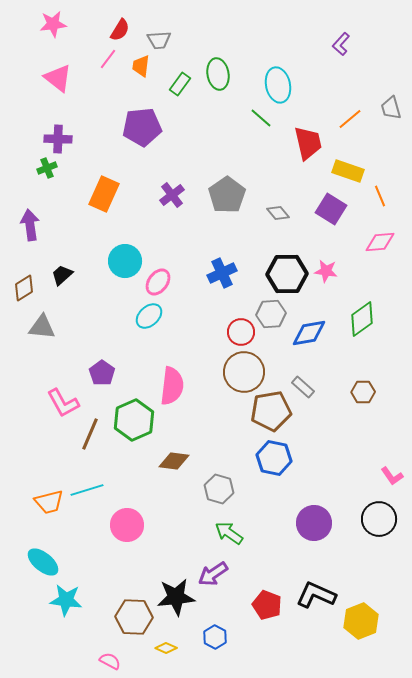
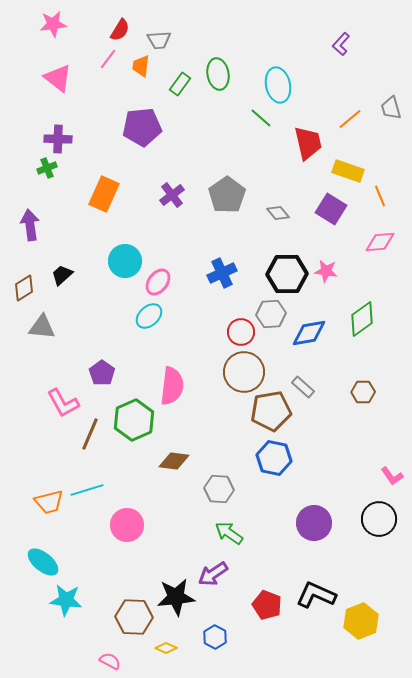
gray hexagon at (219, 489): rotated 12 degrees counterclockwise
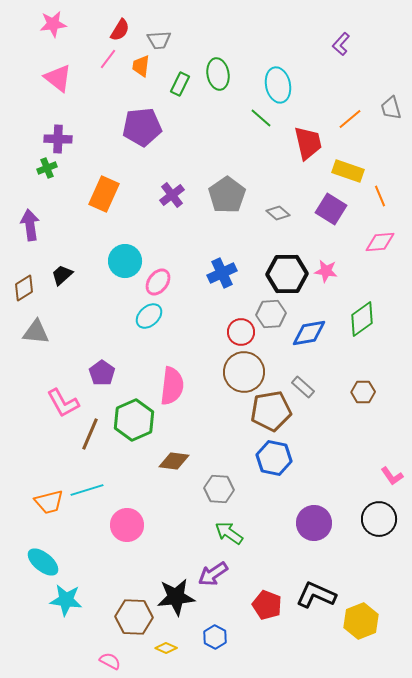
green rectangle at (180, 84): rotated 10 degrees counterclockwise
gray diamond at (278, 213): rotated 10 degrees counterclockwise
gray triangle at (42, 327): moved 6 px left, 5 px down
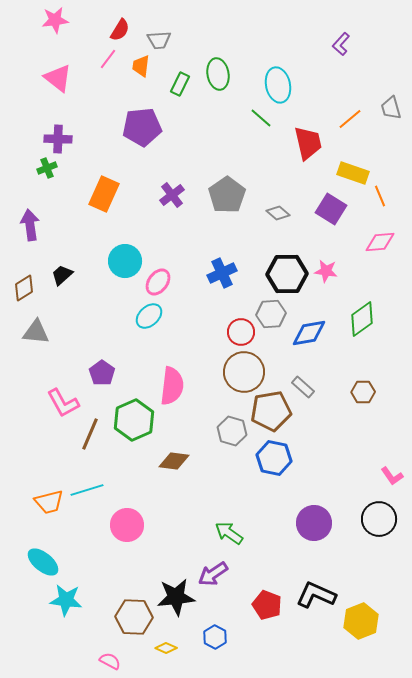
pink star at (53, 24): moved 2 px right, 4 px up
yellow rectangle at (348, 171): moved 5 px right, 2 px down
gray hexagon at (219, 489): moved 13 px right, 58 px up; rotated 12 degrees clockwise
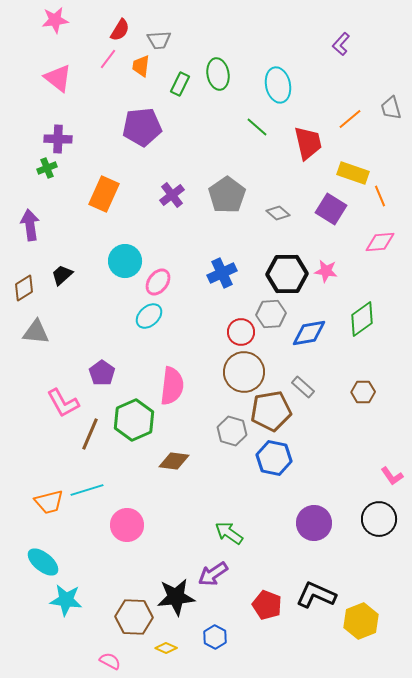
green line at (261, 118): moved 4 px left, 9 px down
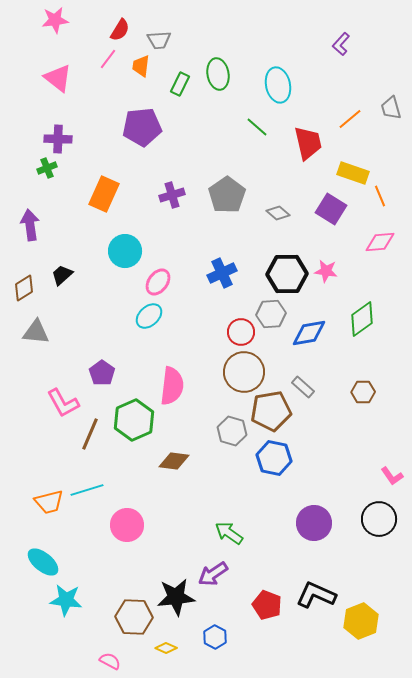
purple cross at (172, 195): rotated 20 degrees clockwise
cyan circle at (125, 261): moved 10 px up
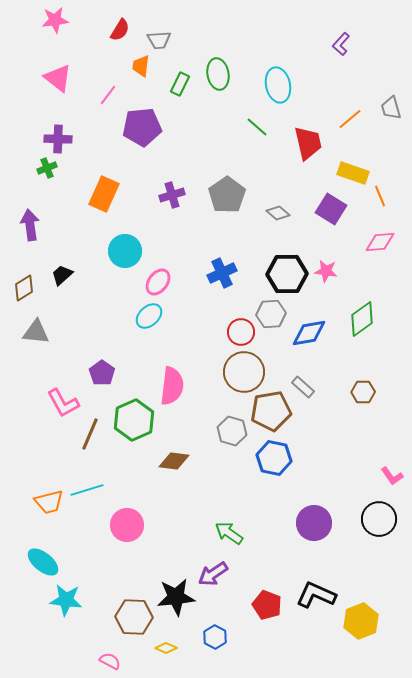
pink line at (108, 59): moved 36 px down
